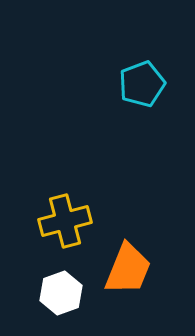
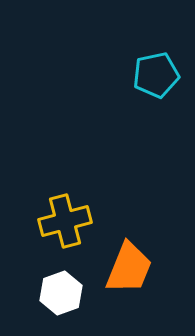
cyan pentagon: moved 14 px right, 9 px up; rotated 9 degrees clockwise
orange trapezoid: moved 1 px right, 1 px up
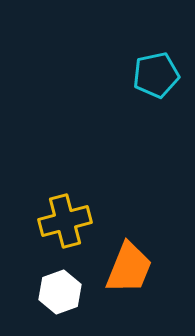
white hexagon: moved 1 px left, 1 px up
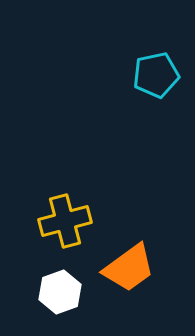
orange trapezoid: rotated 32 degrees clockwise
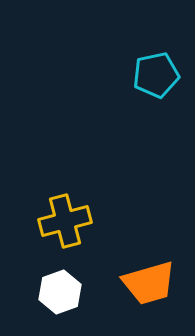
orange trapezoid: moved 20 px right, 15 px down; rotated 20 degrees clockwise
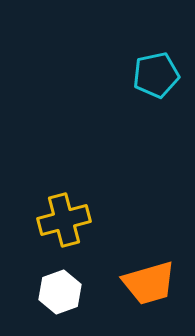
yellow cross: moved 1 px left, 1 px up
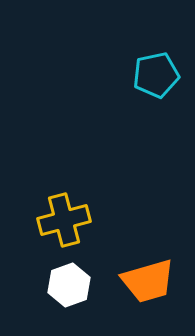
orange trapezoid: moved 1 px left, 2 px up
white hexagon: moved 9 px right, 7 px up
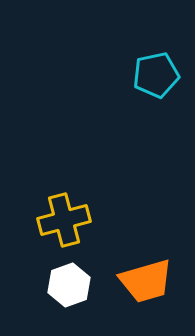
orange trapezoid: moved 2 px left
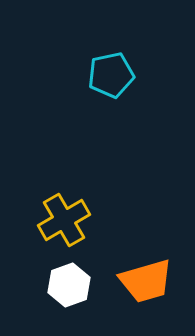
cyan pentagon: moved 45 px left
yellow cross: rotated 15 degrees counterclockwise
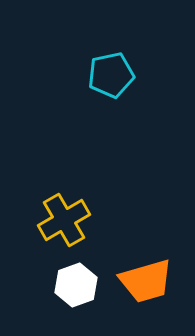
white hexagon: moved 7 px right
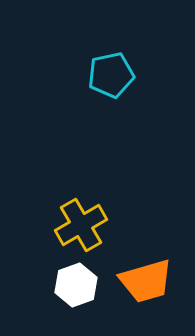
yellow cross: moved 17 px right, 5 px down
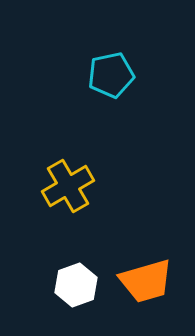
yellow cross: moved 13 px left, 39 px up
